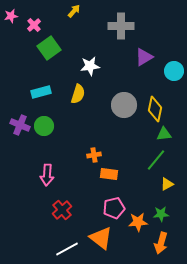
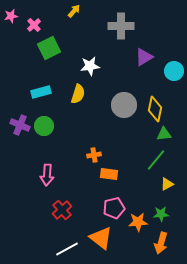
green square: rotated 10 degrees clockwise
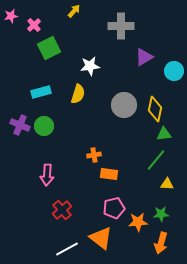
yellow triangle: rotated 32 degrees clockwise
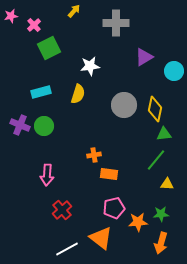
gray cross: moved 5 px left, 3 px up
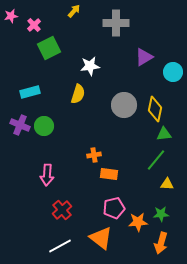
cyan circle: moved 1 px left, 1 px down
cyan rectangle: moved 11 px left
white line: moved 7 px left, 3 px up
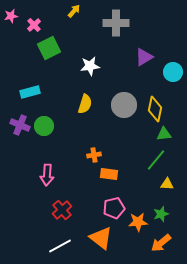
yellow semicircle: moved 7 px right, 10 px down
green star: rotated 14 degrees counterclockwise
orange arrow: rotated 35 degrees clockwise
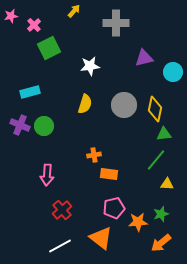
purple triangle: moved 1 px down; rotated 18 degrees clockwise
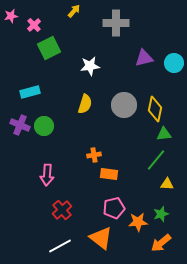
cyan circle: moved 1 px right, 9 px up
